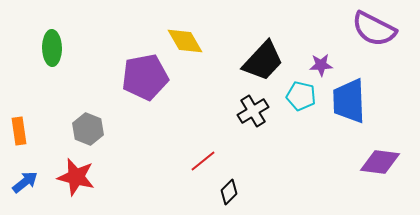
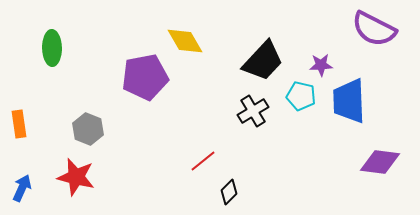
orange rectangle: moved 7 px up
blue arrow: moved 3 px left, 6 px down; rotated 28 degrees counterclockwise
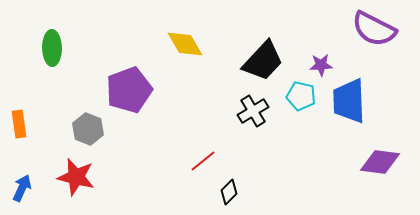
yellow diamond: moved 3 px down
purple pentagon: moved 16 px left, 13 px down; rotated 9 degrees counterclockwise
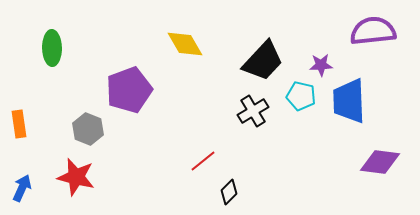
purple semicircle: moved 1 px left, 2 px down; rotated 147 degrees clockwise
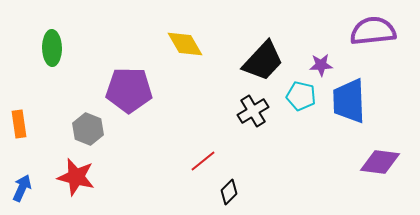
purple pentagon: rotated 21 degrees clockwise
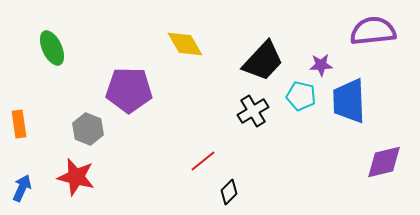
green ellipse: rotated 24 degrees counterclockwise
purple diamond: moved 4 px right; rotated 21 degrees counterclockwise
